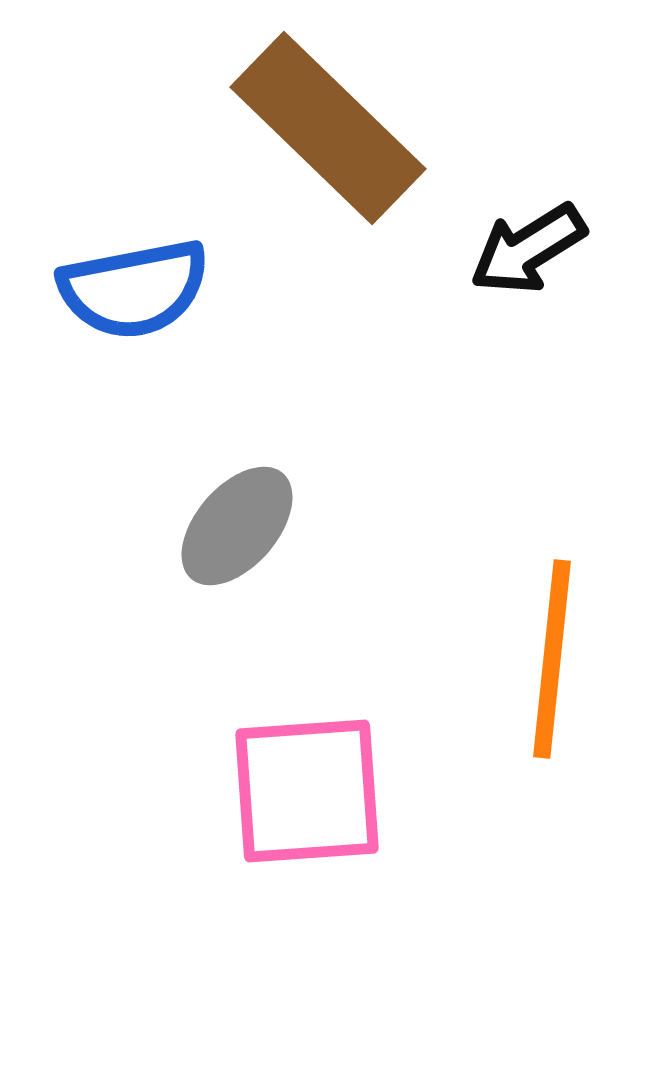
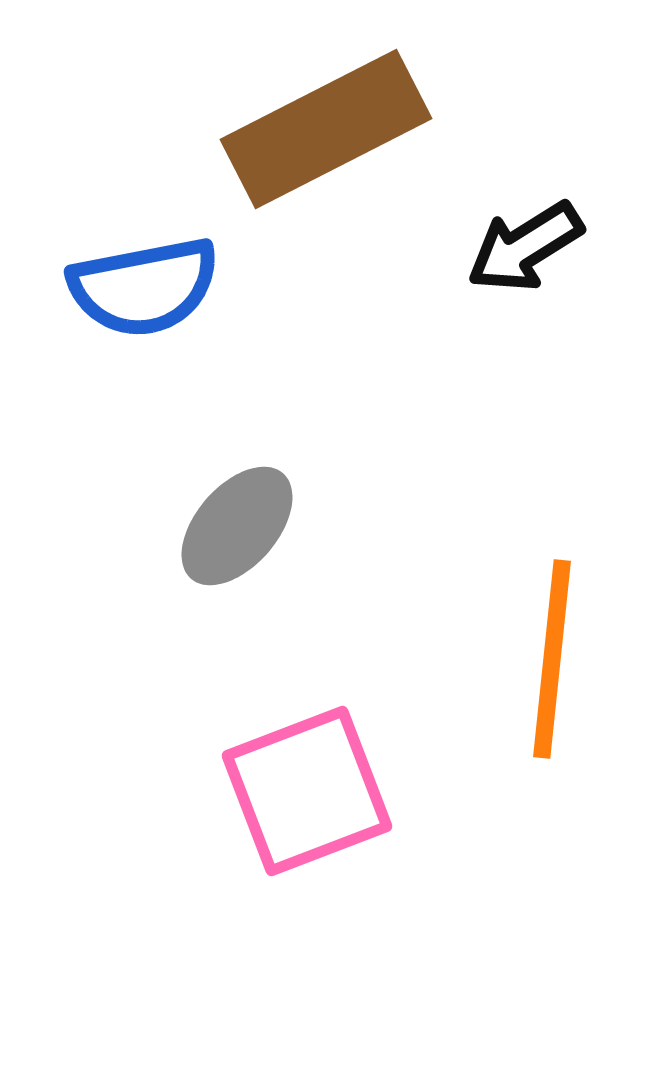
brown rectangle: moved 2 px left, 1 px down; rotated 71 degrees counterclockwise
black arrow: moved 3 px left, 2 px up
blue semicircle: moved 10 px right, 2 px up
pink square: rotated 17 degrees counterclockwise
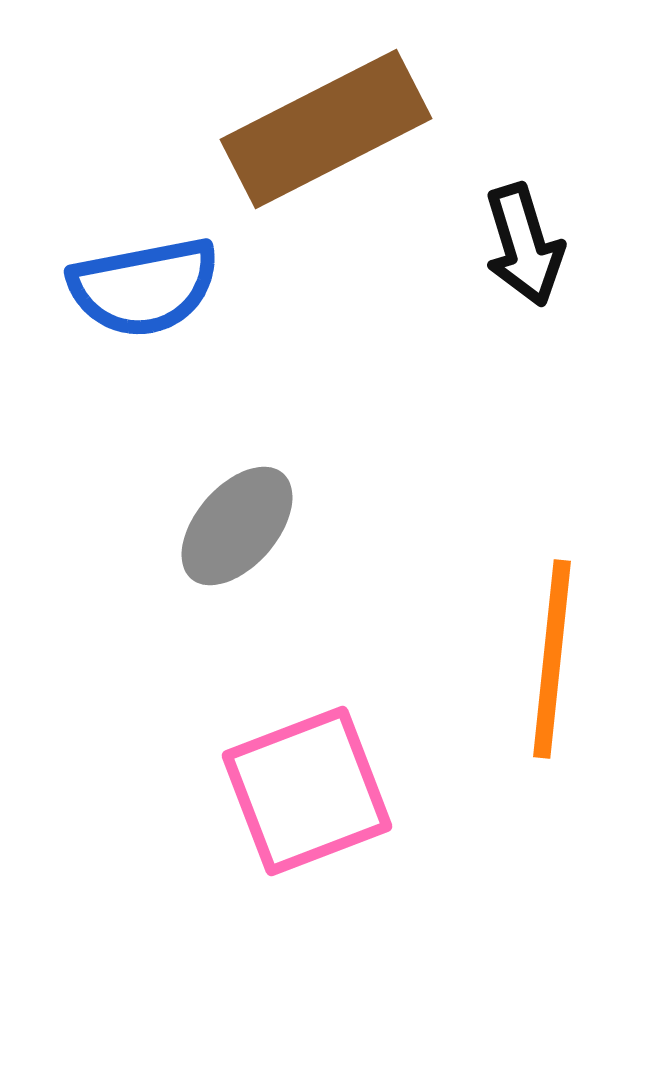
black arrow: moved 1 px left, 2 px up; rotated 75 degrees counterclockwise
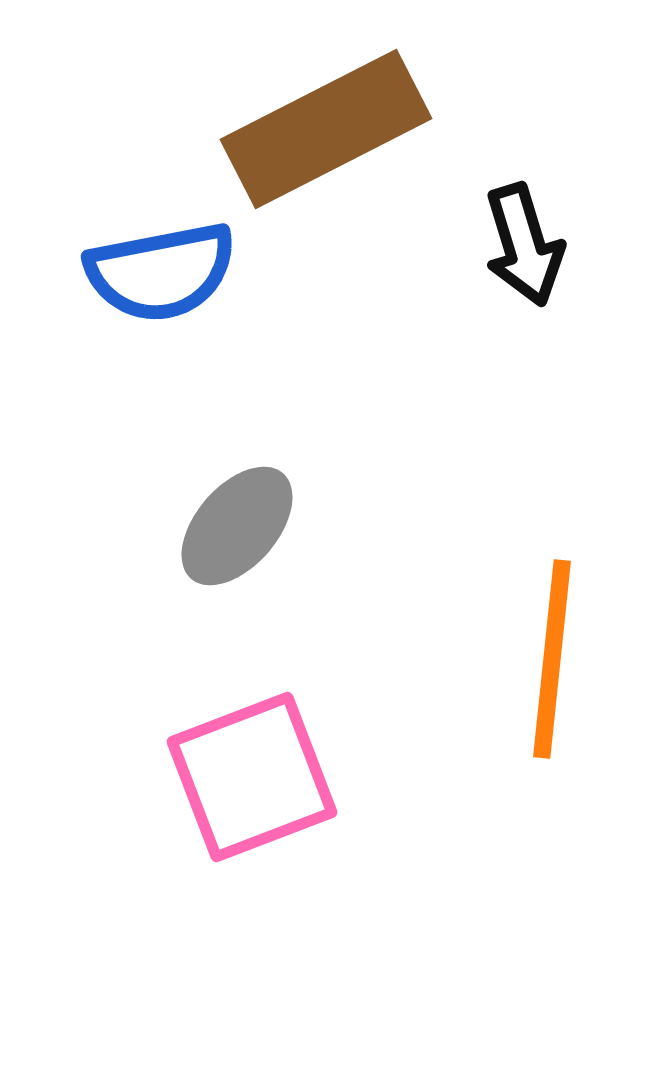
blue semicircle: moved 17 px right, 15 px up
pink square: moved 55 px left, 14 px up
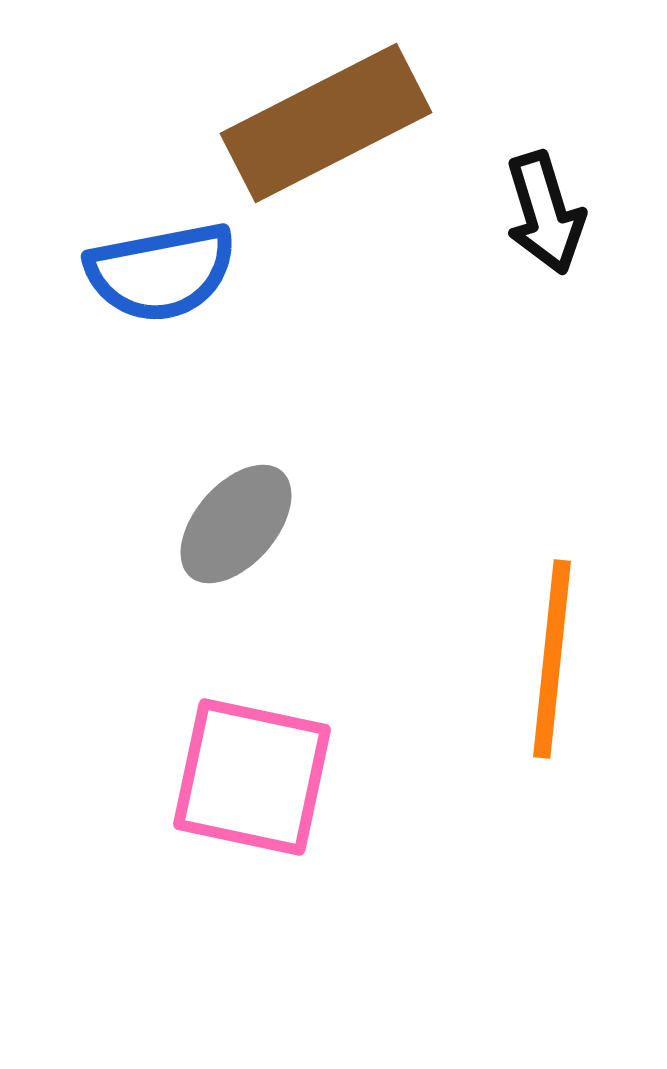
brown rectangle: moved 6 px up
black arrow: moved 21 px right, 32 px up
gray ellipse: moved 1 px left, 2 px up
pink square: rotated 33 degrees clockwise
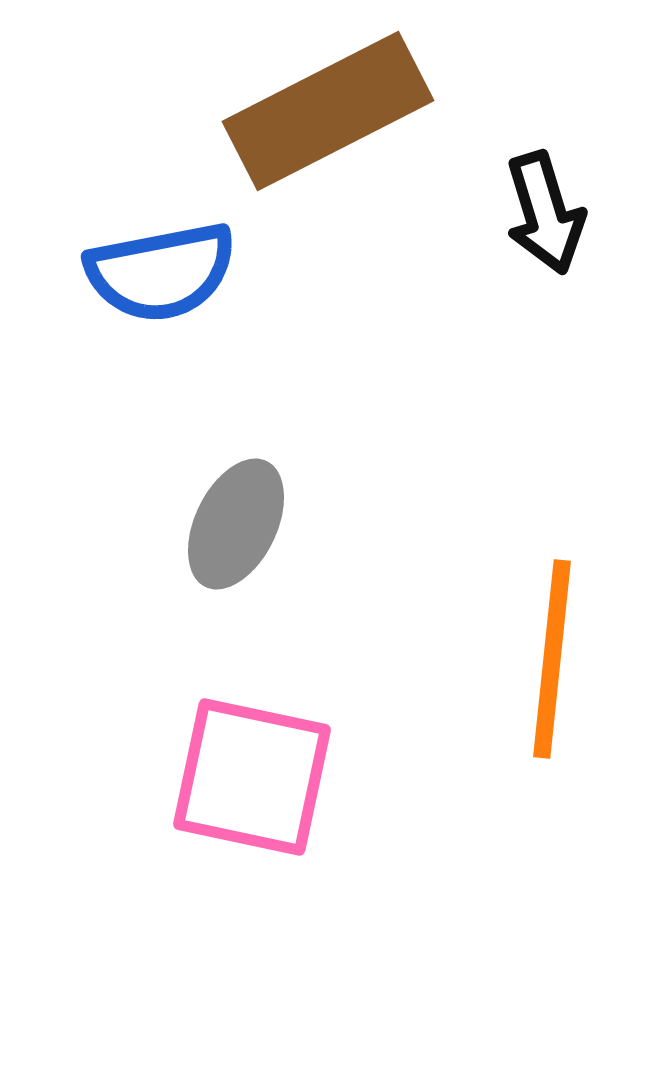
brown rectangle: moved 2 px right, 12 px up
gray ellipse: rotated 15 degrees counterclockwise
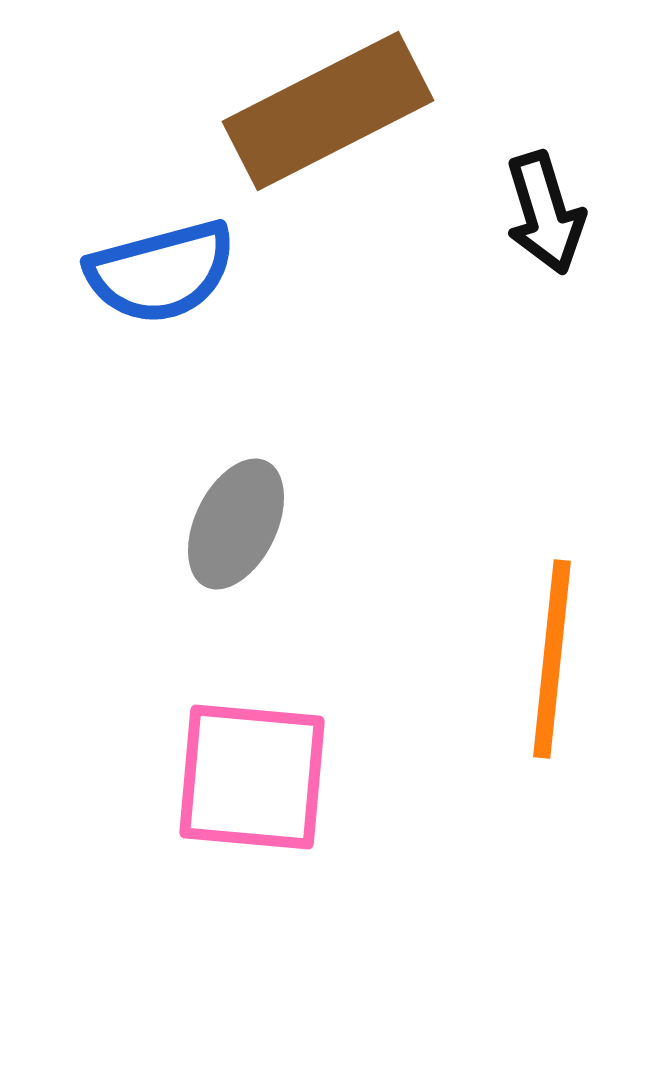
blue semicircle: rotated 4 degrees counterclockwise
pink square: rotated 7 degrees counterclockwise
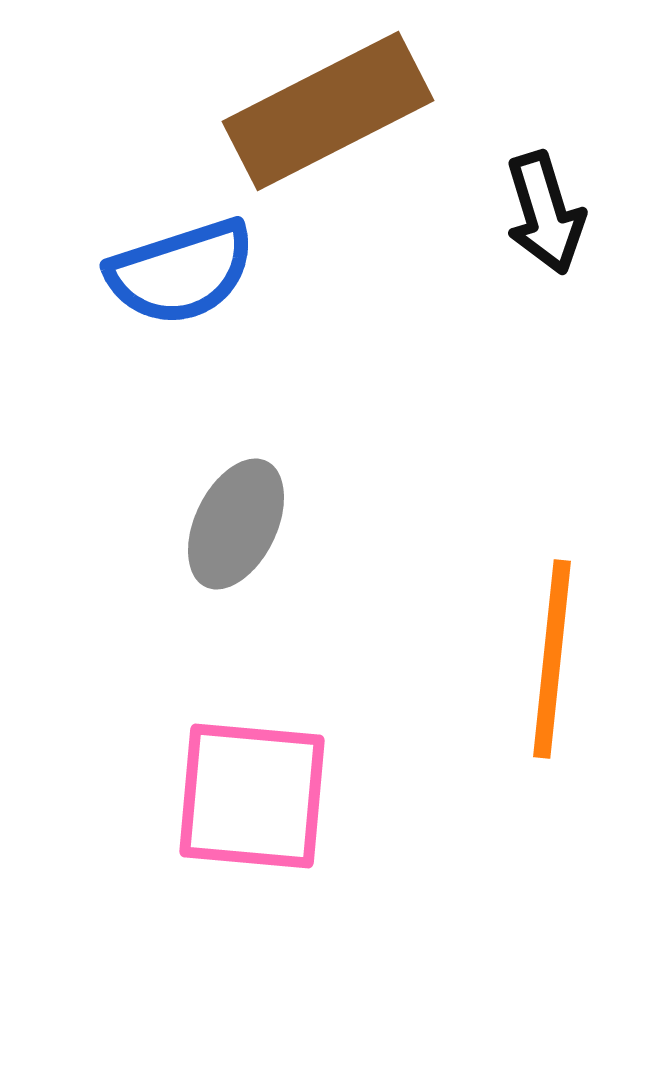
blue semicircle: moved 20 px right; rotated 3 degrees counterclockwise
pink square: moved 19 px down
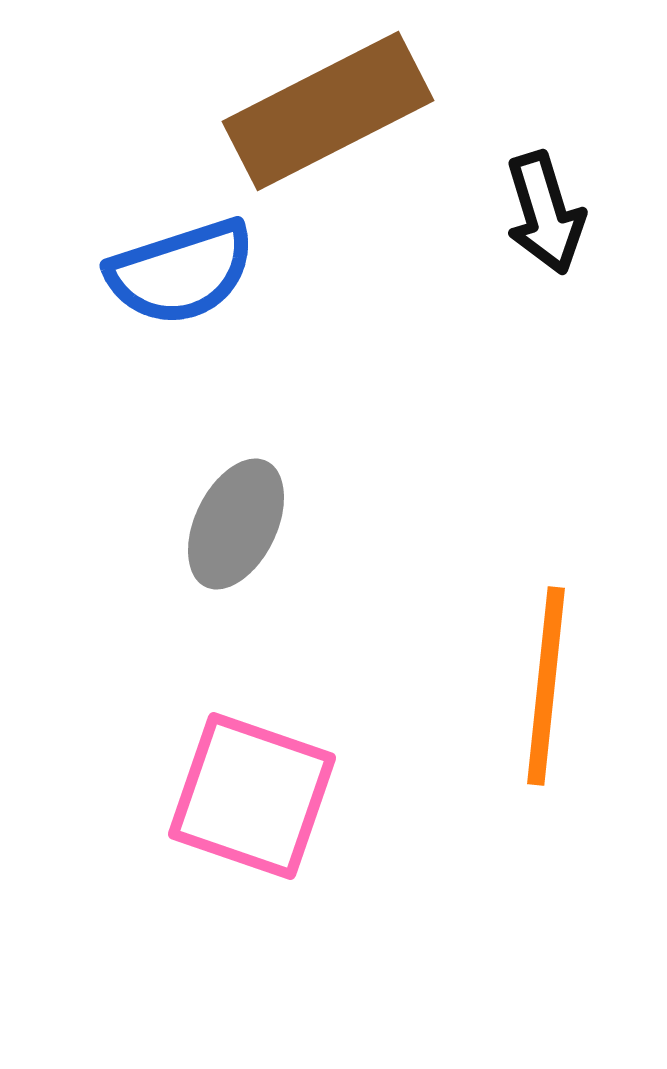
orange line: moved 6 px left, 27 px down
pink square: rotated 14 degrees clockwise
